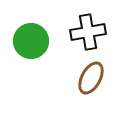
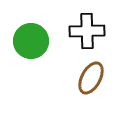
black cross: moved 1 px left, 1 px up; rotated 8 degrees clockwise
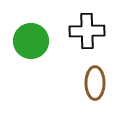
brown ellipse: moved 4 px right, 5 px down; rotated 28 degrees counterclockwise
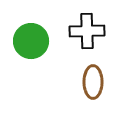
brown ellipse: moved 2 px left, 1 px up
